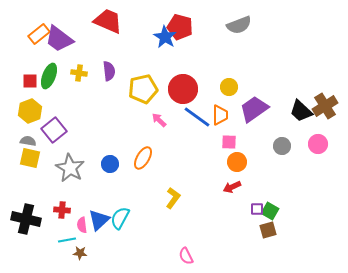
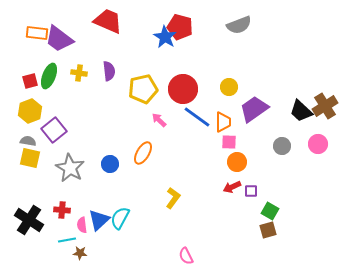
orange rectangle at (39, 34): moved 2 px left, 1 px up; rotated 45 degrees clockwise
red square at (30, 81): rotated 14 degrees counterclockwise
orange trapezoid at (220, 115): moved 3 px right, 7 px down
orange ellipse at (143, 158): moved 5 px up
purple square at (257, 209): moved 6 px left, 18 px up
black cross at (26, 219): moved 3 px right, 1 px down; rotated 20 degrees clockwise
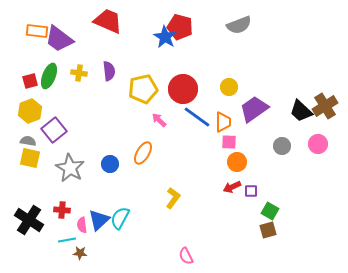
orange rectangle at (37, 33): moved 2 px up
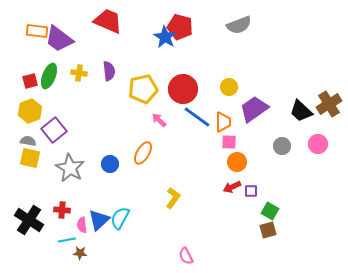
brown cross at (325, 106): moved 4 px right, 2 px up
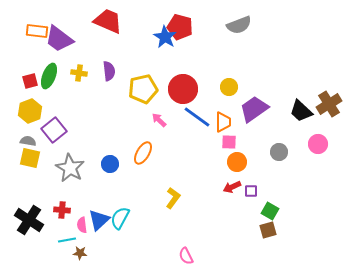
gray circle at (282, 146): moved 3 px left, 6 px down
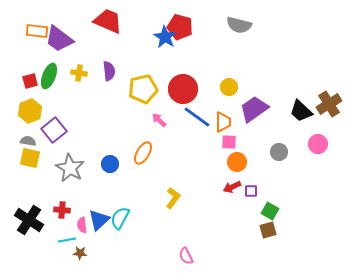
gray semicircle at (239, 25): rotated 35 degrees clockwise
